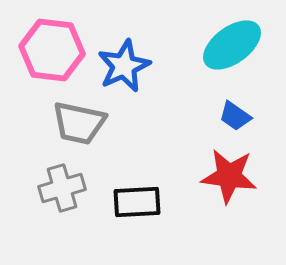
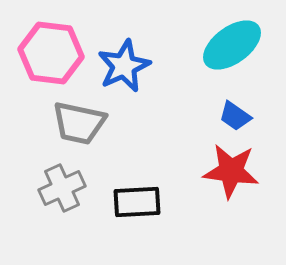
pink hexagon: moved 1 px left, 3 px down
red star: moved 2 px right, 5 px up
gray cross: rotated 9 degrees counterclockwise
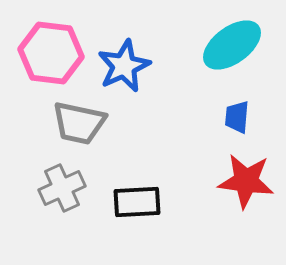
blue trapezoid: moved 2 px right, 1 px down; rotated 60 degrees clockwise
red star: moved 15 px right, 10 px down
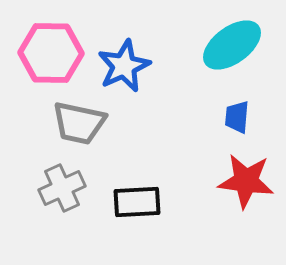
pink hexagon: rotated 6 degrees counterclockwise
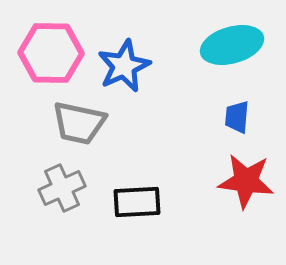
cyan ellipse: rotated 20 degrees clockwise
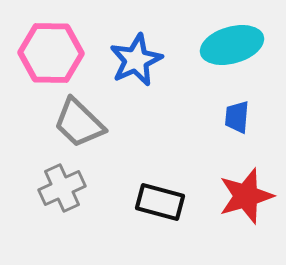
blue star: moved 12 px right, 6 px up
gray trapezoid: rotated 32 degrees clockwise
red star: moved 15 px down; rotated 24 degrees counterclockwise
black rectangle: moved 23 px right; rotated 18 degrees clockwise
